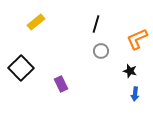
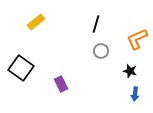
black square: rotated 10 degrees counterclockwise
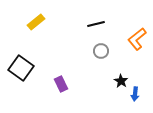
black line: rotated 60 degrees clockwise
orange L-shape: rotated 15 degrees counterclockwise
black star: moved 9 px left, 10 px down; rotated 16 degrees clockwise
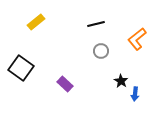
purple rectangle: moved 4 px right; rotated 21 degrees counterclockwise
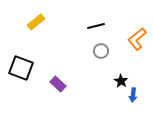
black line: moved 2 px down
black square: rotated 15 degrees counterclockwise
purple rectangle: moved 7 px left
blue arrow: moved 2 px left, 1 px down
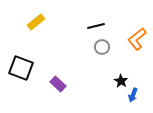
gray circle: moved 1 px right, 4 px up
blue arrow: rotated 16 degrees clockwise
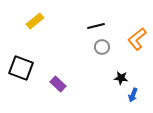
yellow rectangle: moved 1 px left, 1 px up
black star: moved 3 px up; rotated 24 degrees counterclockwise
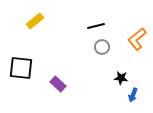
black square: rotated 15 degrees counterclockwise
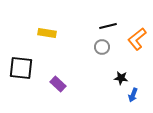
yellow rectangle: moved 12 px right, 12 px down; rotated 48 degrees clockwise
black line: moved 12 px right
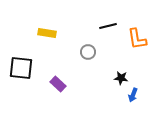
orange L-shape: rotated 60 degrees counterclockwise
gray circle: moved 14 px left, 5 px down
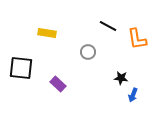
black line: rotated 42 degrees clockwise
